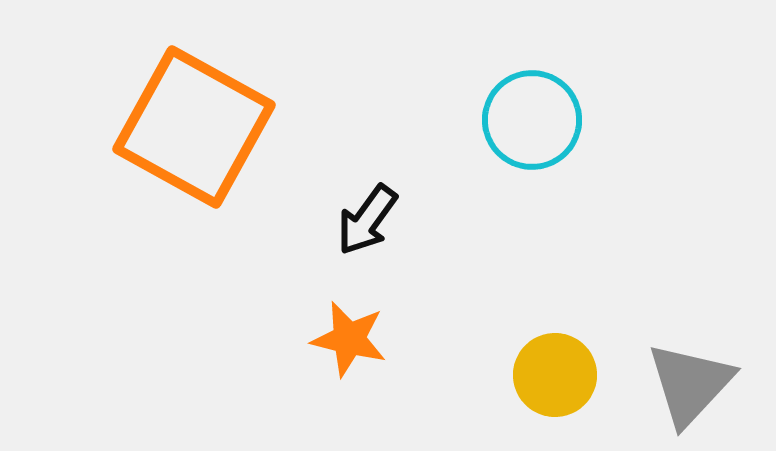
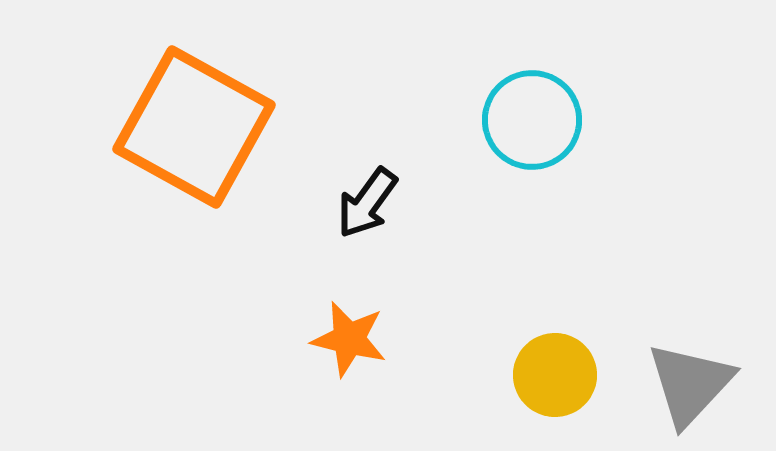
black arrow: moved 17 px up
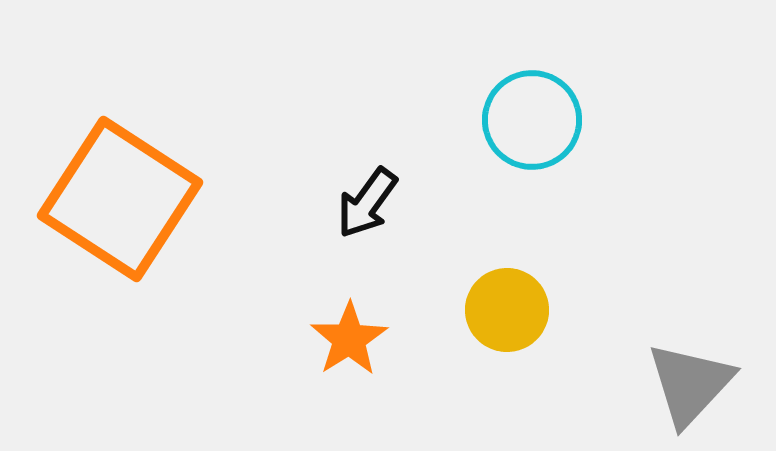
orange square: moved 74 px left, 72 px down; rotated 4 degrees clockwise
orange star: rotated 26 degrees clockwise
yellow circle: moved 48 px left, 65 px up
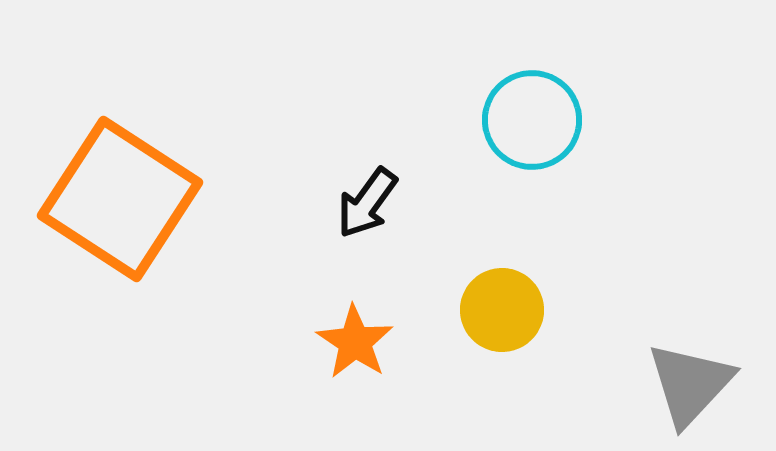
yellow circle: moved 5 px left
orange star: moved 6 px right, 3 px down; rotated 6 degrees counterclockwise
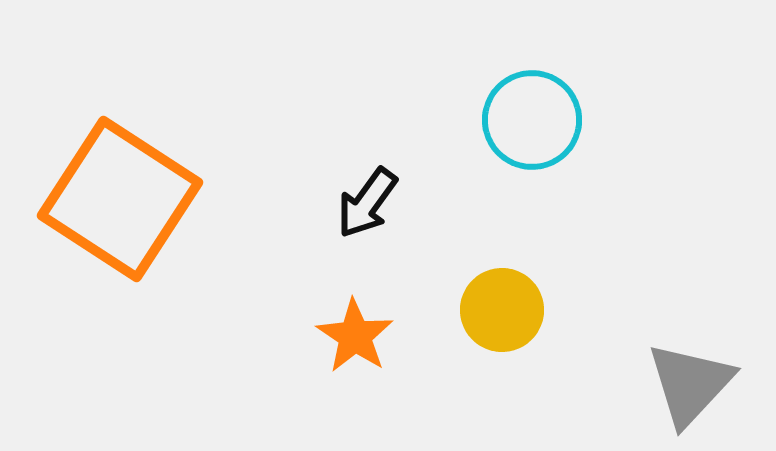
orange star: moved 6 px up
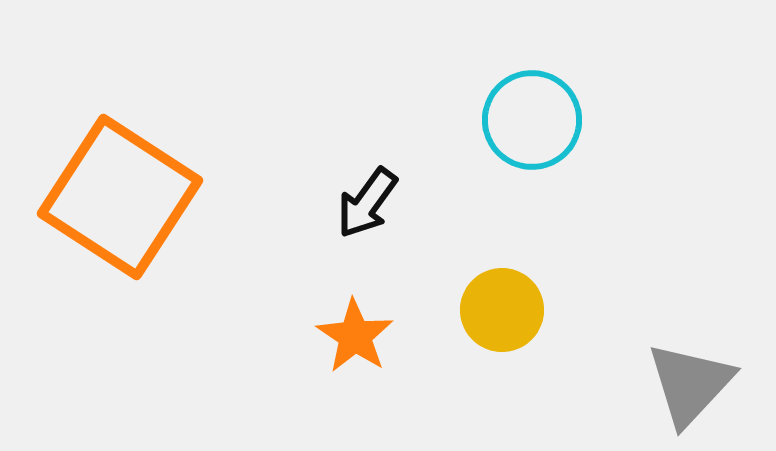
orange square: moved 2 px up
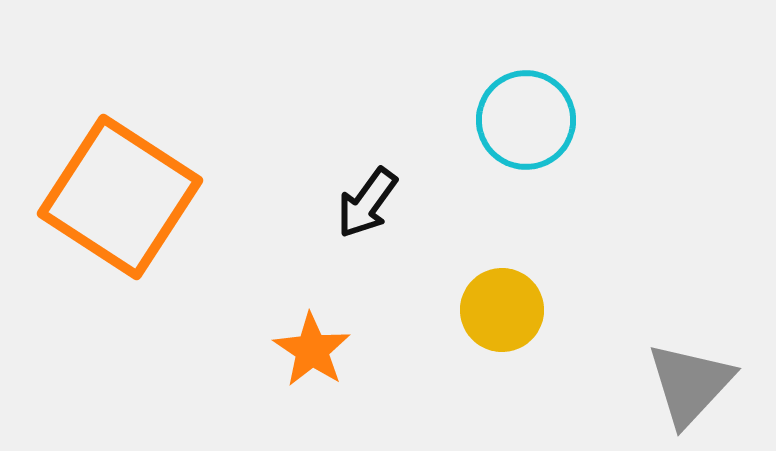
cyan circle: moved 6 px left
orange star: moved 43 px left, 14 px down
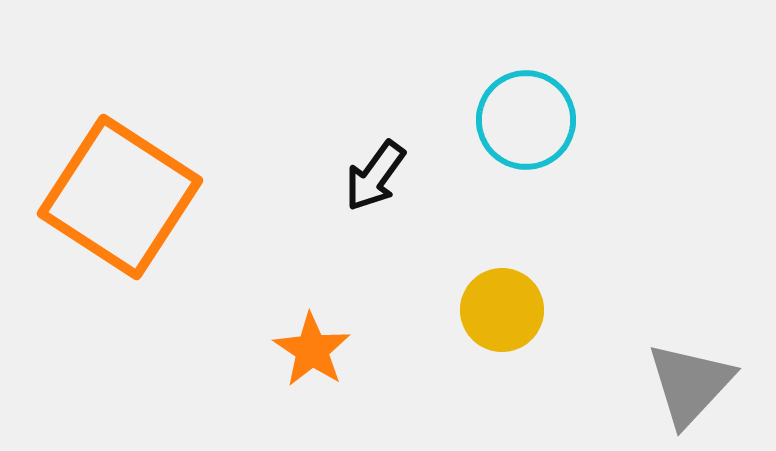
black arrow: moved 8 px right, 27 px up
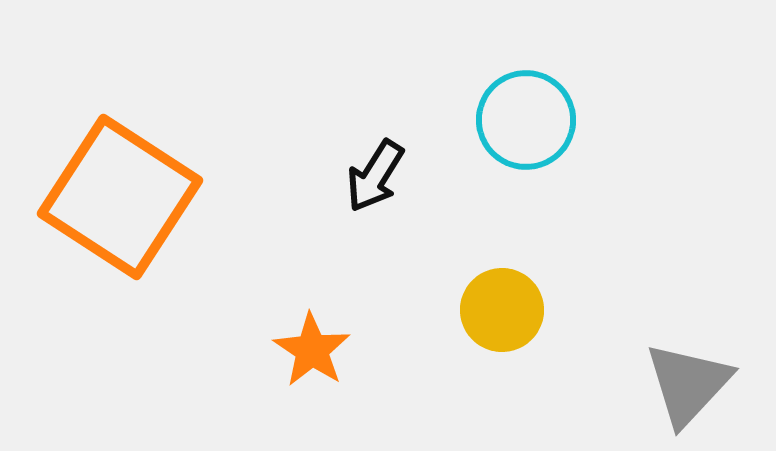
black arrow: rotated 4 degrees counterclockwise
gray triangle: moved 2 px left
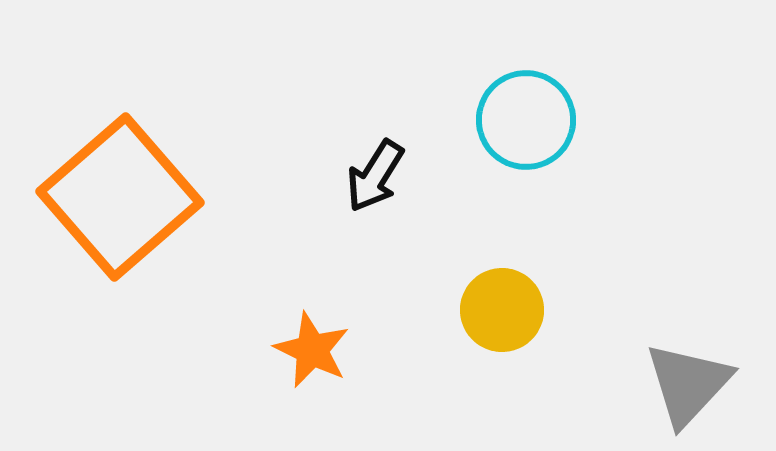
orange square: rotated 16 degrees clockwise
orange star: rotated 8 degrees counterclockwise
